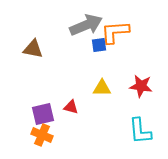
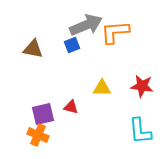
blue square: moved 27 px left; rotated 14 degrees counterclockwise
red star: moved 1 px right
orange cross: moved 4 px left
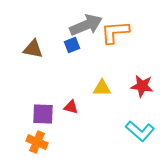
purple square: rotated 15 degrees clockwise
cyan L-shape: rotated 44 degrees counterclockwise
orange cross: moved 1 px left, 7 px down
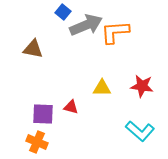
blue square: moved 9 px left, 33 px up; rotated 28 degrees counterclockwise
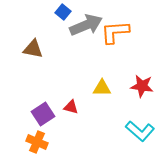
purple square: rotated 35 degrees counterclockwise
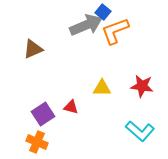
blue square: moved 40 px right
orange L-shape: moved 1 px up; rotated 16 degrees counterclockwise
brown triangle: rotated 35 degrees counterclockwise
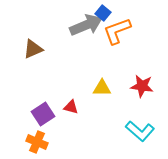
blue square: moved 1 px down
orange L-shape: moved 2 px right
